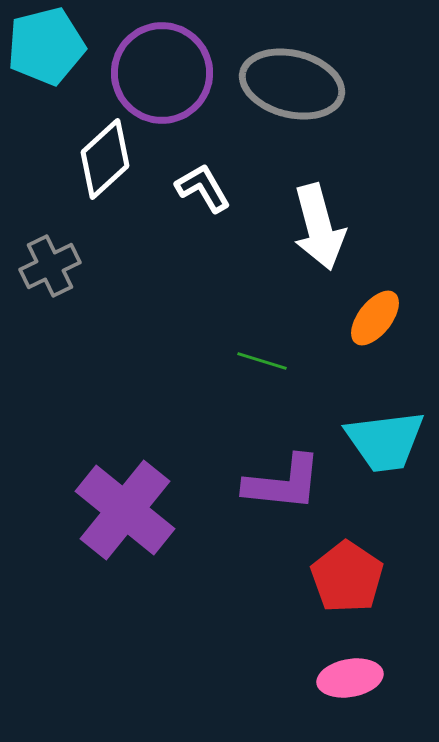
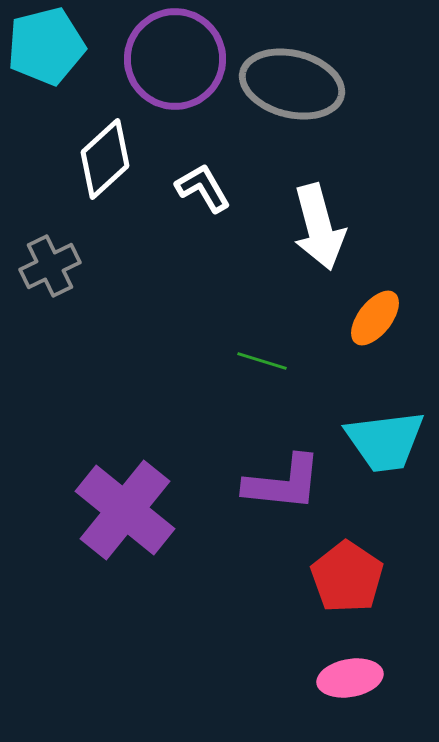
purple circle: moved 13 px right, 14 px up
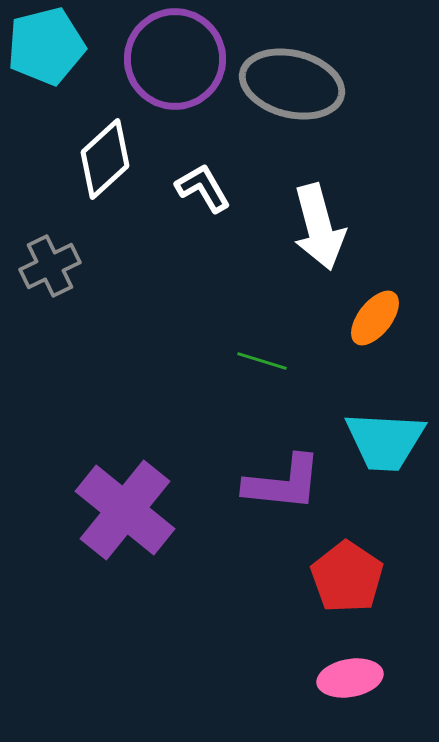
cyan trapezoid: rotated 10 degrees clockwise
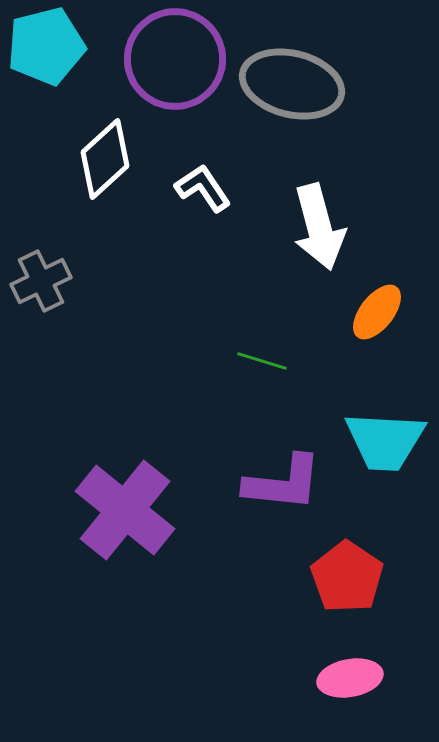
white L-shape: rotated 4 degrees counterclockwise
gray cross: moved 9 px left, 15 px down
orange ellipse: moved 2 px right, 6 px up
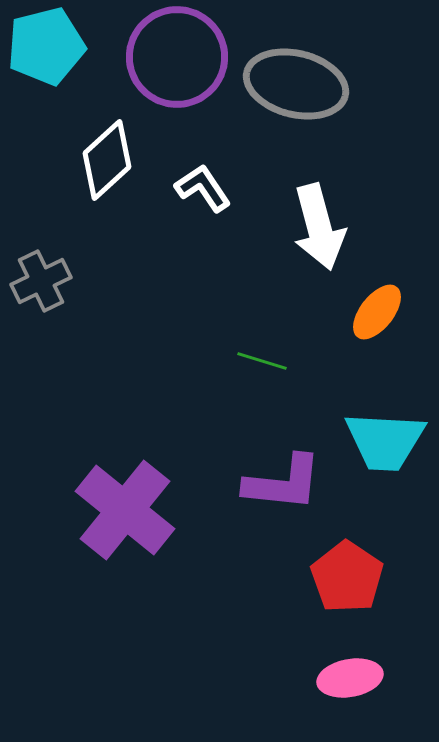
purple circle: moved 2 px right, 2 px up
gray ellipse: moved 4 px right
white diamond: moved 2 px right, 1 px down
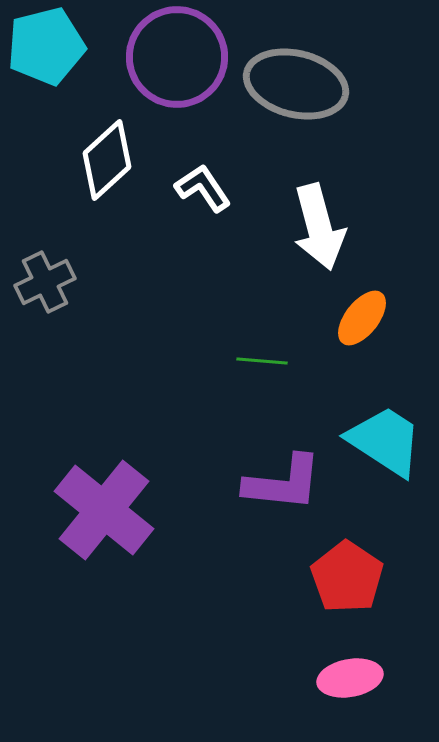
gray cross: moved 4 px right, 1 px down
orange ellipse: moved 15 px left, 6 px down
green line: rotated 12 degrees counterclockwise
cyan trapezoid: rotated 150 degrees counterclockwise
purple cross: moved 21 px left
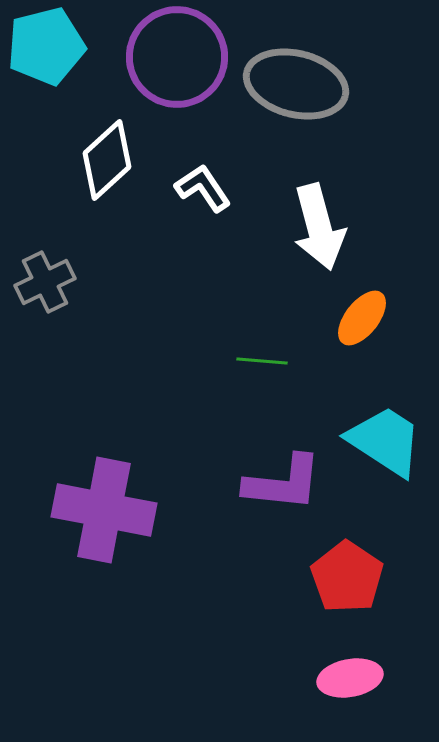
purple cross: rotated 28 degrees counterclockwise
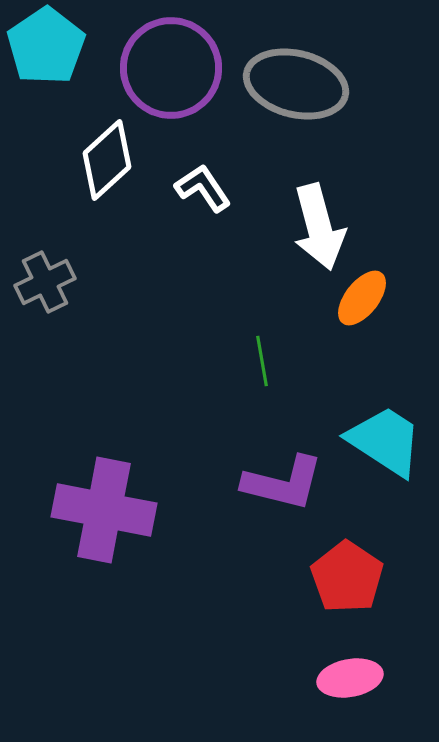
cyan pentagon: rotated 20 degrees counterclockwise
purple circle: moved 6 px left, 11 px down
orange ellipse: moved 20 px up
green line: rotated 75 degrees clockwise
purple L-shape: rotated 8 degrees clockwise
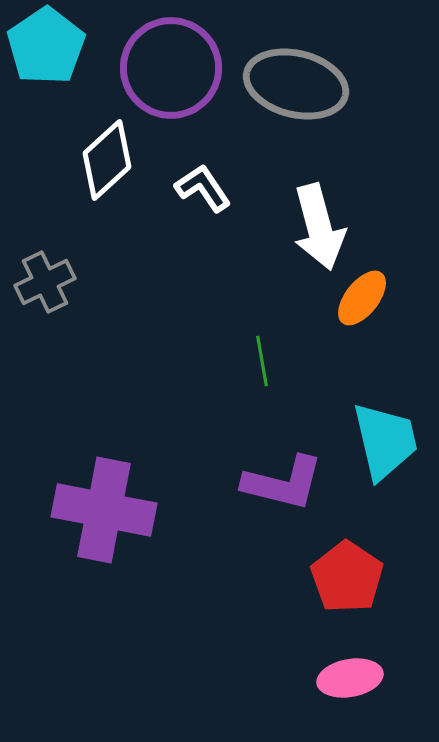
cyan trapezoid: rotated 44 degrees clockwise
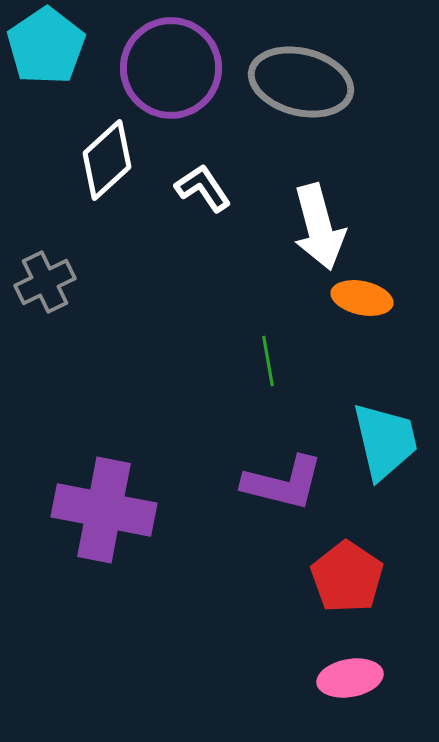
gray ellipse: moved 5 px right, 2 px up
orange ellipse: rotated 64 degrees clockwise
green line: moved 6 px right
